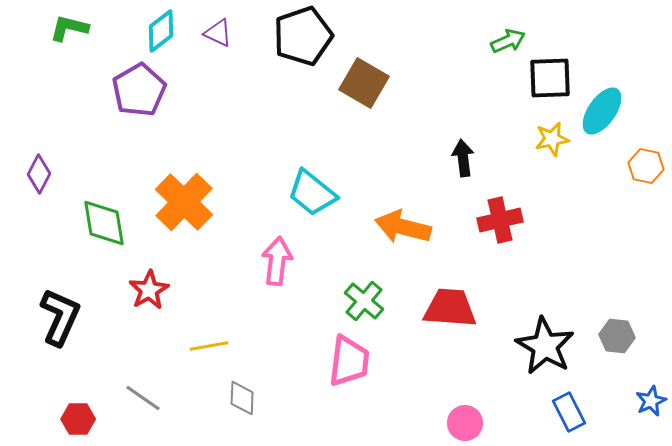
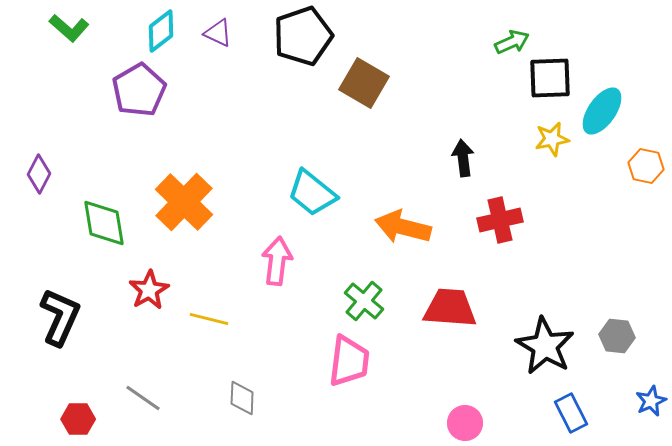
green L-shape: rotated 153 degrees counterclockwise
green arrow: moved 4 px right, 1 px down
yellow line: moved 27 px up; rotated 24 degrees clockwise
blue rectangle: moved 2 px right, 1 px down
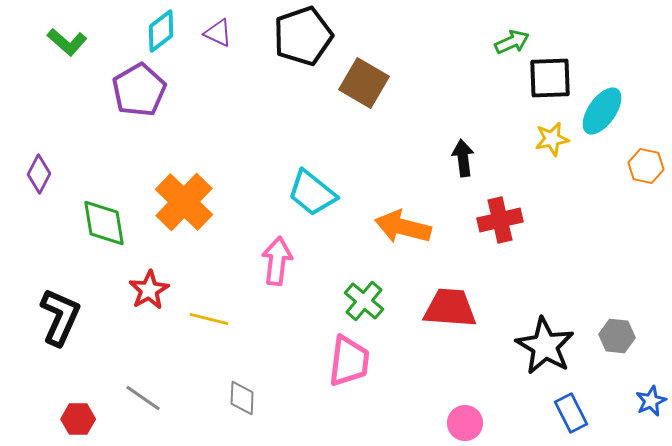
green L-shape: moved 2 px left, 14 px down
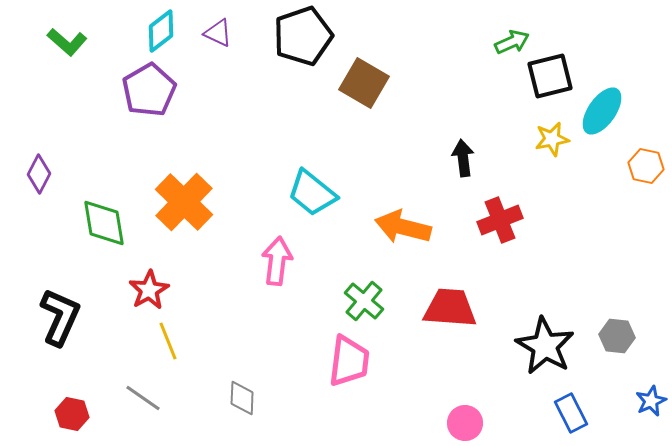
black square: moved 2 px up; rotated 12 degrees counterclockwise
purple pentagon: moved 10 px right
red cross: rotated 9 degrees counterclockwise
yellow line: moved 41 px left, 22 px down; rotated 54 degrees clockwise
red hexagon: moved 6 px left, 5 px up; rotated 12 degrees clockwise
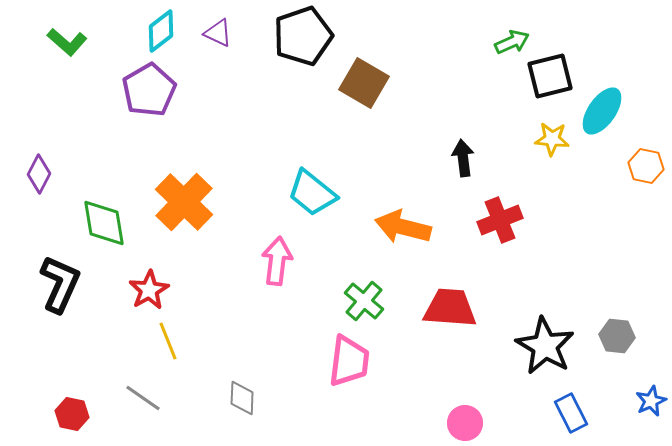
yellow star: rotated 16 degrees clockwise
black L-shape: moved 33 px up
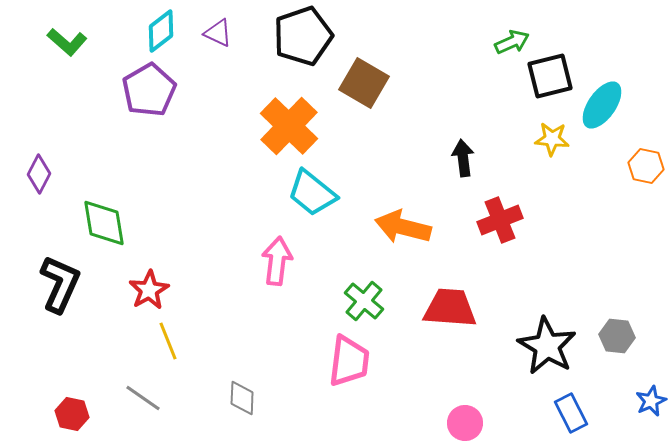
cyan ellipse: moved 6 px up
orange cross: moved 105 px right, 76 px up
black star: moved 2 px right
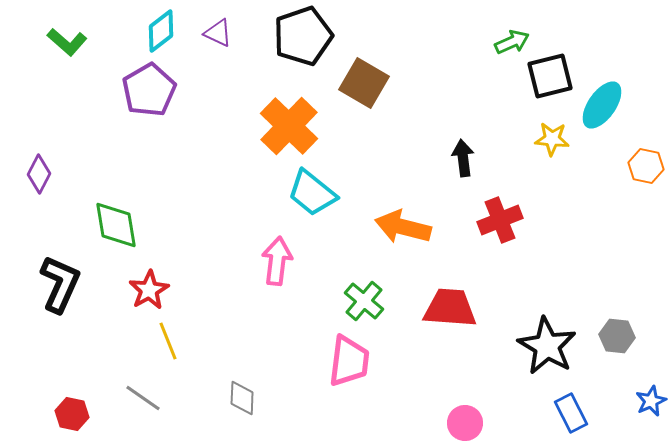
green diamond: moved 12 px right, 2 px down
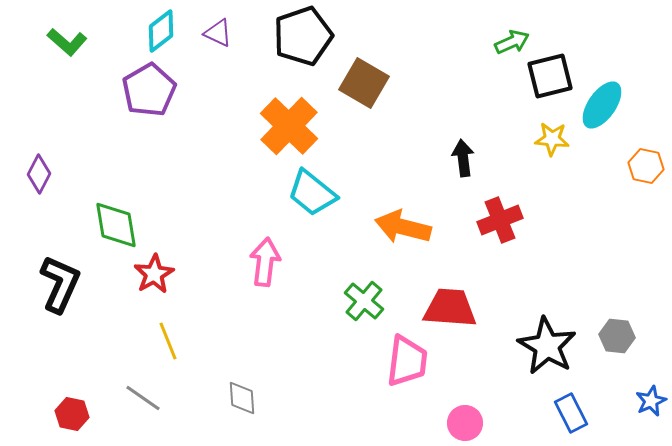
pink arrow: moved 12 px left, 1 px down
red star: moved 5 px right, 16 px up
pink trapezoid: moved 58 px right
gray diamond: rotated 6 degrees counterclockwise
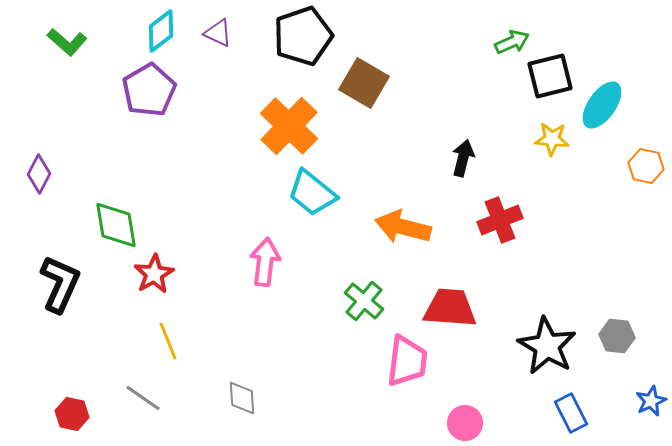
black arrow: rotated 21 degrees clockwise
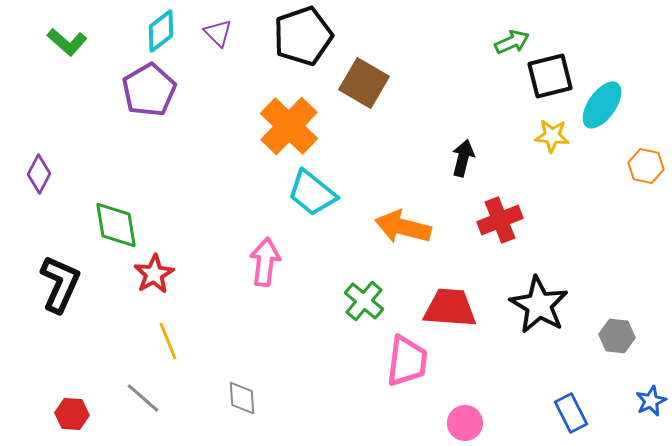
purple triangle: rotated 20 degrees clockwise
yellow star: moved 3 px up
black star: moved 8 px left, 41 px up
gray line: rotated 6 degrees clockwise
red hexagon: rotated 8 degrees counterclockwise
